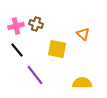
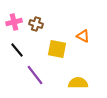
pink cross: moved 2 px left, 4 px up
orange triangle: moved 2 px down; rotated 16 degrees counterclockwise
yellow semicircle: moved 4 px left
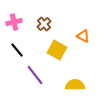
brown cross: moved 8 px right; rotated 32 degrees clockwise
yellow square: moved 1 px down; rotated 18 degrees clockwise
yellow semicircle: moved 3 px left, 2 px down
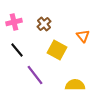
orange triangle: rotated 24 degrees clockwise
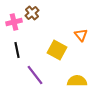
brown cross: moved 12 px left, 11 px up
orange triangle: moved 2 px left, 1 px up
black line: rotated 28 degrees clockwise
yellow semicircle: moved 2 px right, 4 px up
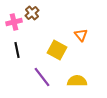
purple line: moved 7 px right, 2 px down
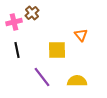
yellow square: rotated 30 degrees counterclockwise
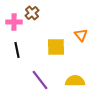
pink cross: rotated 14 degrees clockwise
yellow square: moved 1 px left, 3 px up
purple line: moved 2 px left, 3 px down
yellow semicircle: moved 2 px left
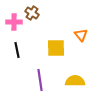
brown cross: rotated 16 degrees counterclockwise
yellow square: moved 1 px down
purple line: rotated 30 degrees clockwise
